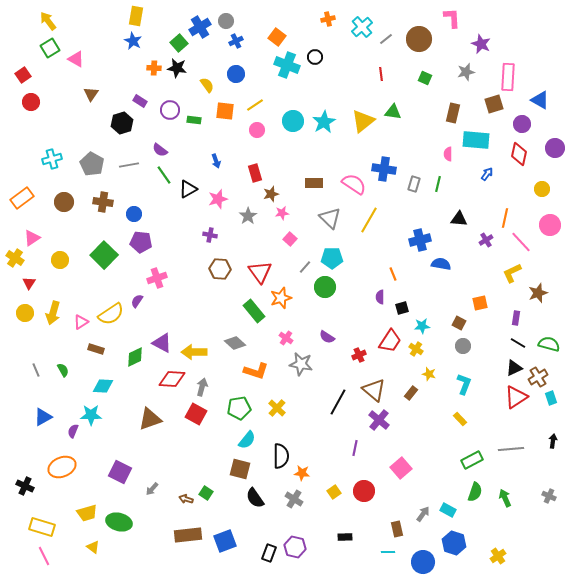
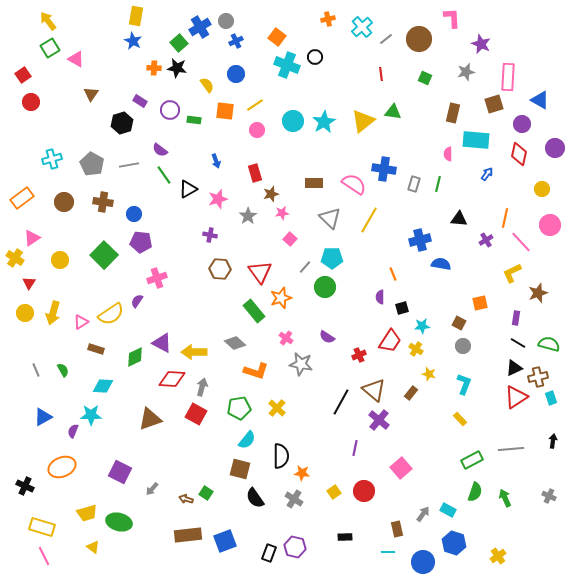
brown cross at (538, 377): rotated 18 degrees clockwise
black line at (338, 402): moved 3 px right
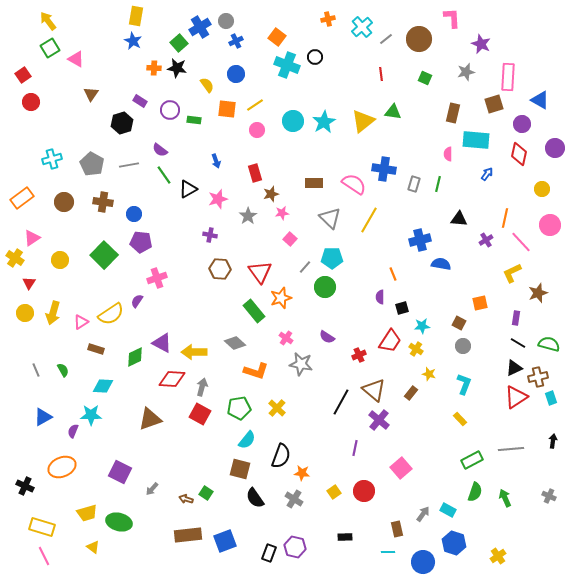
orange square at (225, 111): moved 2 px right, 2 px up
red square at (196, 414): moved 4 px right
black semicircle at (281, 456): rotated 20 degrees clockwise
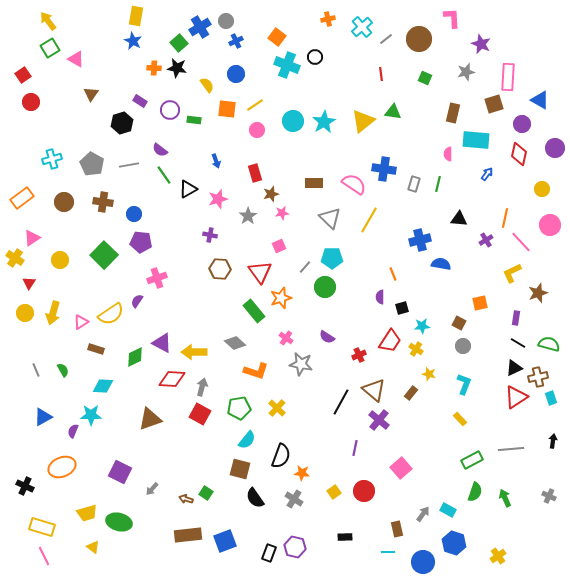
pink square at (290, 239): moved 11 px left, 7 px down; rotated 24 degrees clockwise
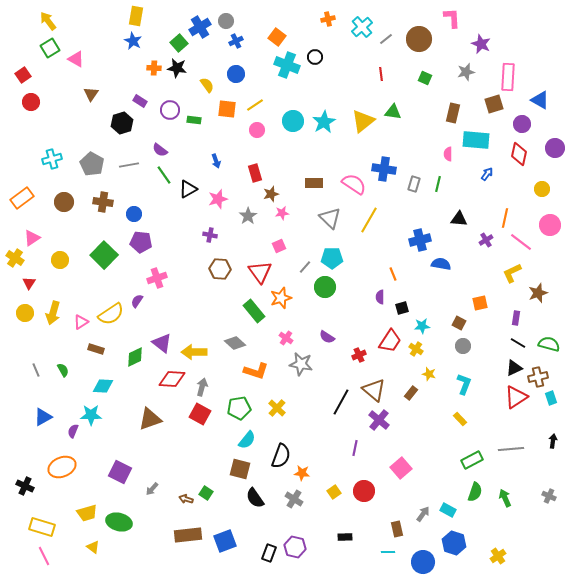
pink line at (521, 242): rotated 10 degrees counterclockwise
purple triangle at (162, 343): rotated 10 degrees clockwise
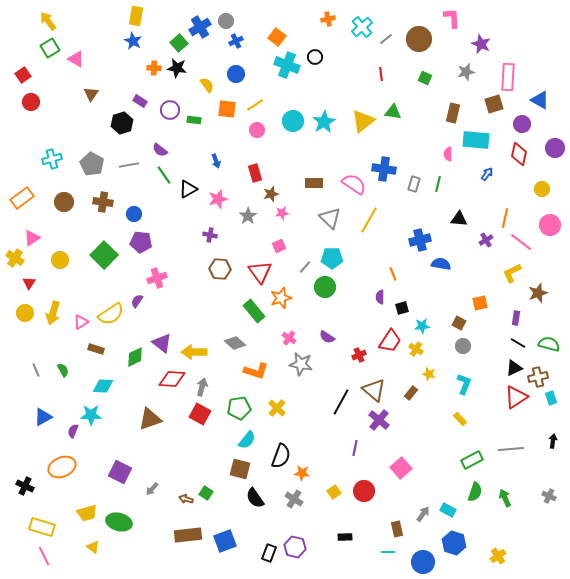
pink cross at (286, 338): moved 3 px right
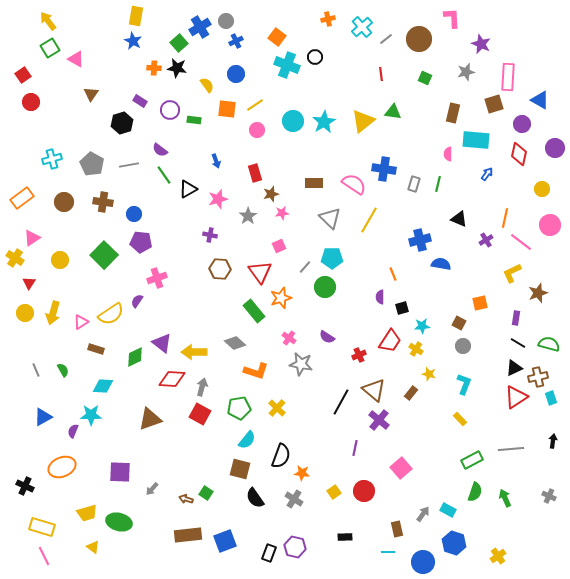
black triangle at (459, 219): rotated 18 degrees clockwise
purple square at (120, 472): rotated 25 degrees counterclockwise
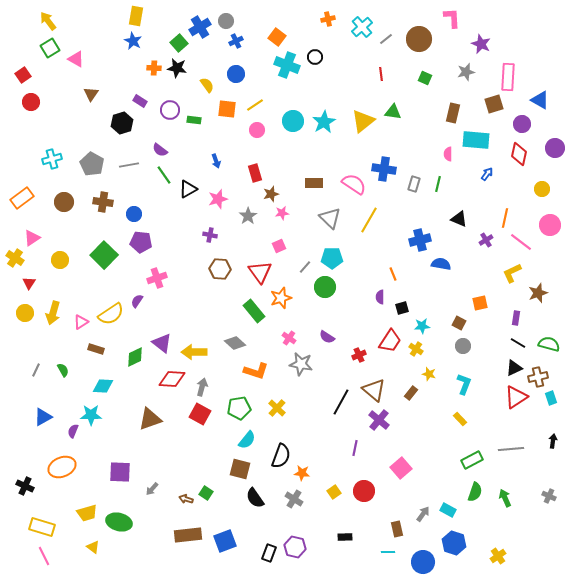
gray line at (36, 370): rotated 48 degrees clockwise
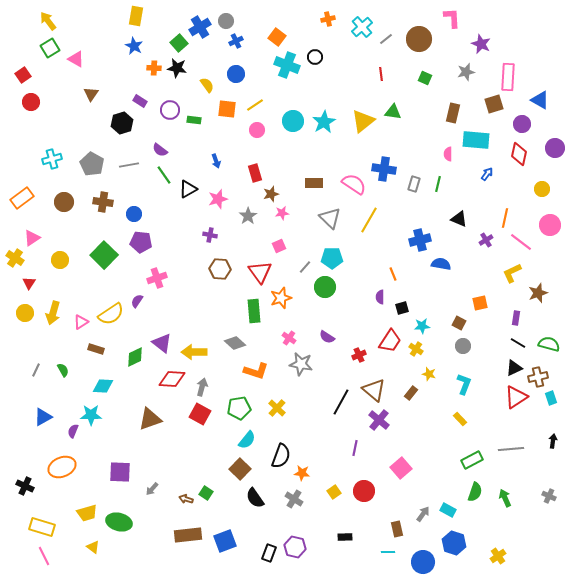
blue star at (133, 41): moved 1 px right, 5 px down
green rectangle at (254, 311): rotated 35 degrees clockwise
brown square at (240, 469): rotated 30 degrees clockwise
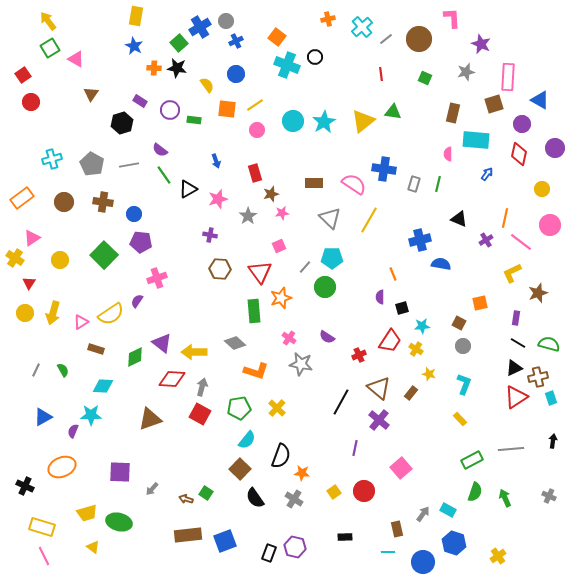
brown triangle at (374, 390): moved 5 px right, 2 px up
